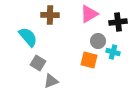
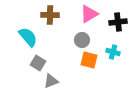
gray circle: moved 16 px left, 1 px up
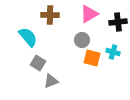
orange square: moved 3 px right, 2 px up
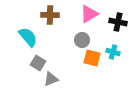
black cross: rotated 18 degrees clockwise
gray triangle: moved 2 px up
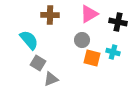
cyan semicircle: moved 1 px right, 3 px down
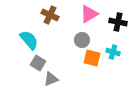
brown cross: rotated 24 degrees clockwise
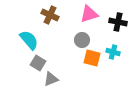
pink triangle: rotated 12 degrees clockwise
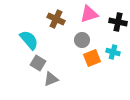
brown cross: moved 6 px right, 4 px down
orange square: rotated 36 degrees counterclockwise
